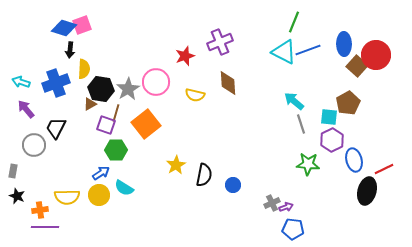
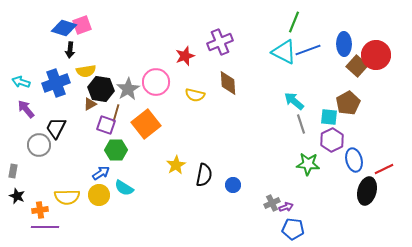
yellow semicircle at (84, 69): moved 2 px right, 2 px down; rotated 78 degrees clockwise
gray circle at (34, 145): moved 5 px right
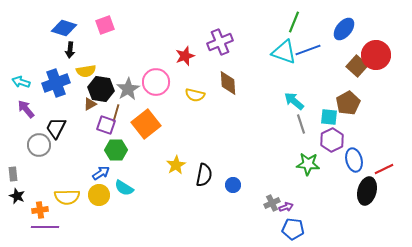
pink square at (82, 25): moved 23 px right
blue ellipse at (344, 44): moved 15 px up; rotated 40 degrees clockwise
cyan triangle at (284, 52): rotated 8 degrees counterclockwise
gray rectangle at (13, 171): moved 3 px down; rotated 16 degrees counterclockwise
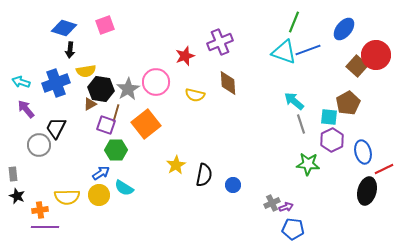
blue ellipse at (354, 160): moved 9 px right, 8 px up
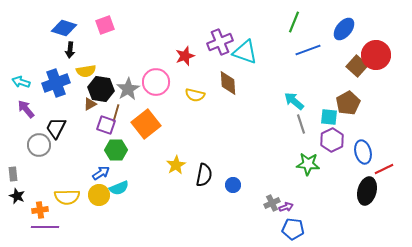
cyan triangle at (284, 52): moved 39 px left
cyan semicircle at (124, 188): moved 5 px left; rotated 54 degrees counterclockwise
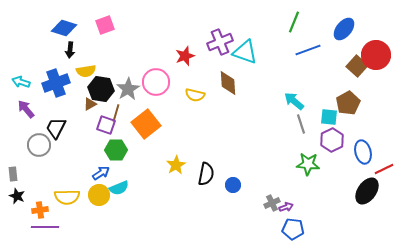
black semicircle at (204, 175): moved 2 px right, 1 px up
black ellipse at (367, 191): rotated 20 degrees clockwise
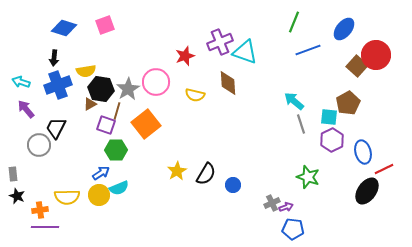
black arrow at (70, 50): moved 16 px left, 8 px down
blue cross at (56, 83): moved 2 px right, 2 px down
brown line at (116, 113): moved 1 px right, 2 px up
green star at (308, 164): moved 13 px down; rotated 15 degrees clockwise
yellow star at (176, 165): moved 1 px right, 6 px down
black semicircle at (206, 174): rotated 20 degrees clockwise
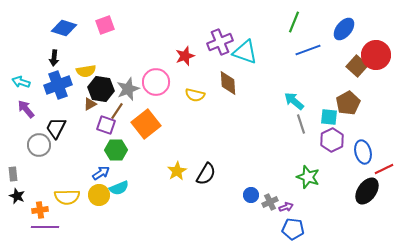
gray star at (128, 89): rotated 10 degrees clockwise
brown line at (117, 111): rotated 18 degrees clockwise
blue circle at (233, 185): moved 18 px right, 10 px down
gray cross at (272, 203): moved 2 px left, 1 px up
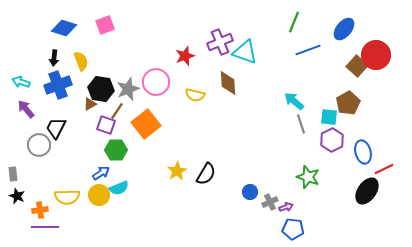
yellow semicircle at (86, 71): moved 5 px left, 10 px up; rotated 102 degrees counterclockwise
blue circle at (251, 195): moved 1 px left, 3 px up
